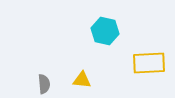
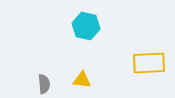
cyan hexagon: moved 19 px left, 5 px up
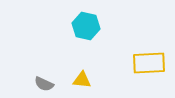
gray semicircle: rotated 120 degrees clockwise
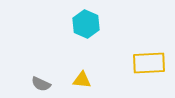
cyan hexagon: moved 2 px up; rotated 12 degrees clockwise
gray semicircle: moved 3 px left
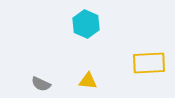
yellow triangle: moved 6 px right, 1 px down
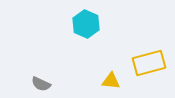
yellow rectangle: rotated 12 degrees counterclockwise
yellow triangle: moved 23 px right
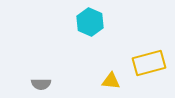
cyan hexagon: moved 4 px right, 2 px up
gray semicircle: rotated 24 degrees counterclockwise
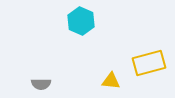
cyan hexagon: moved 9 px left, 1 px up
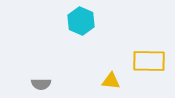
yellow rectangle: moved 2 px up; rotated 16 degrees clockwise
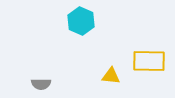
yellow triangle: moved 5 px up
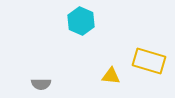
yellow rectangle: rotated 16 degrees clockwise
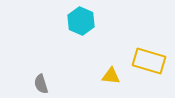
gray semicircle: rotated 72 degrees clockwise
